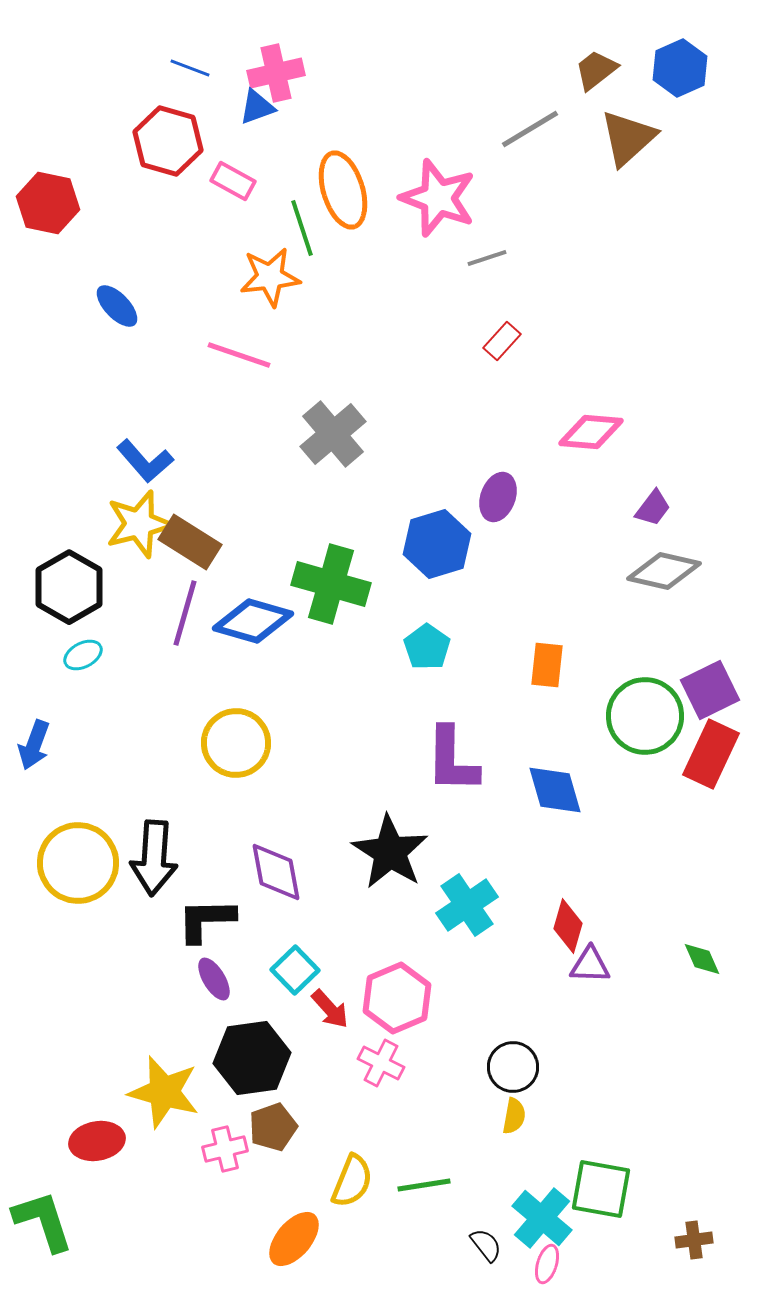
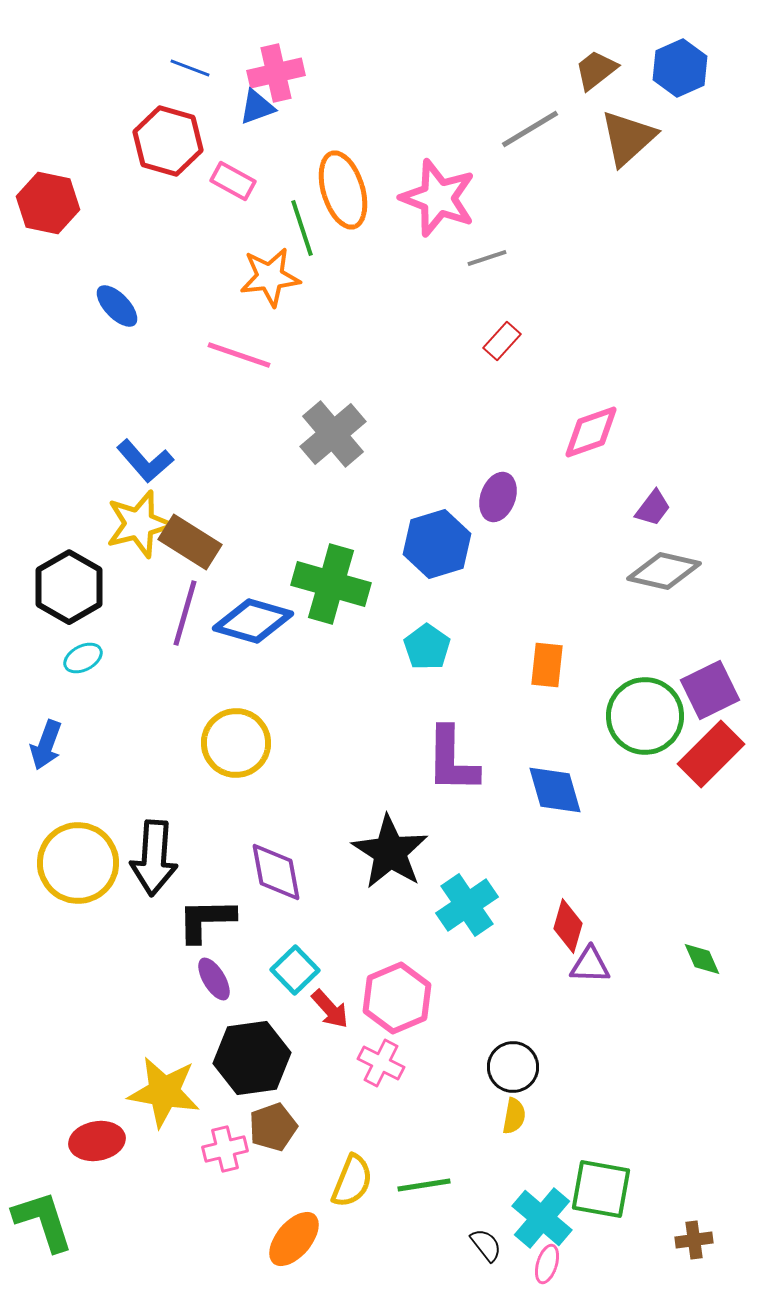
pink diamond at (591, 432): rotated 24 degrees counterclockwise
cyan ellipse at (83, 655): moved 3 px down
blue arrow at (34, 745): moved 12 px right
red rectangle at (711, 754): rotated 20 degrees clockwise
yellow star at (164, 1092): rotated 6 degrees counterclockwise
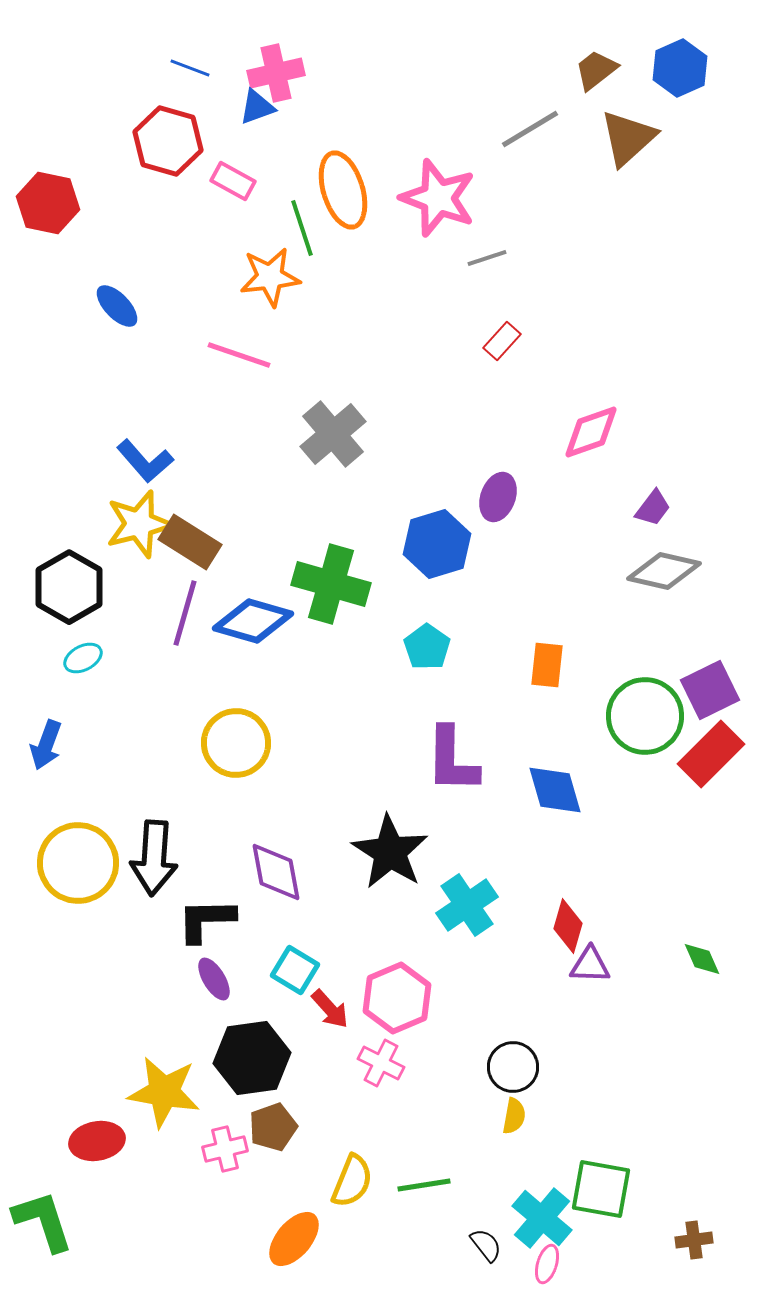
cyan square at (295, 970): rotated 15 degrees counterclockwise
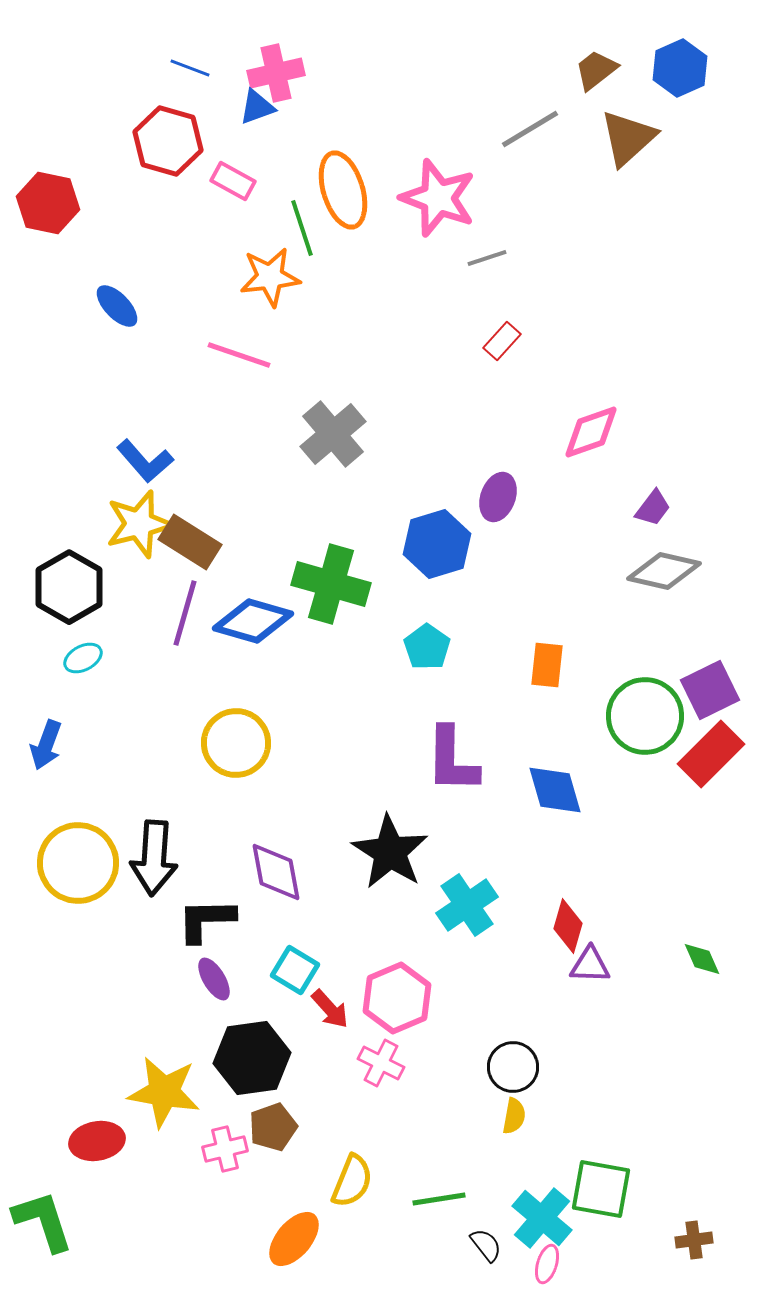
green line at (424, 1185): moved 15 px right, 14 px down
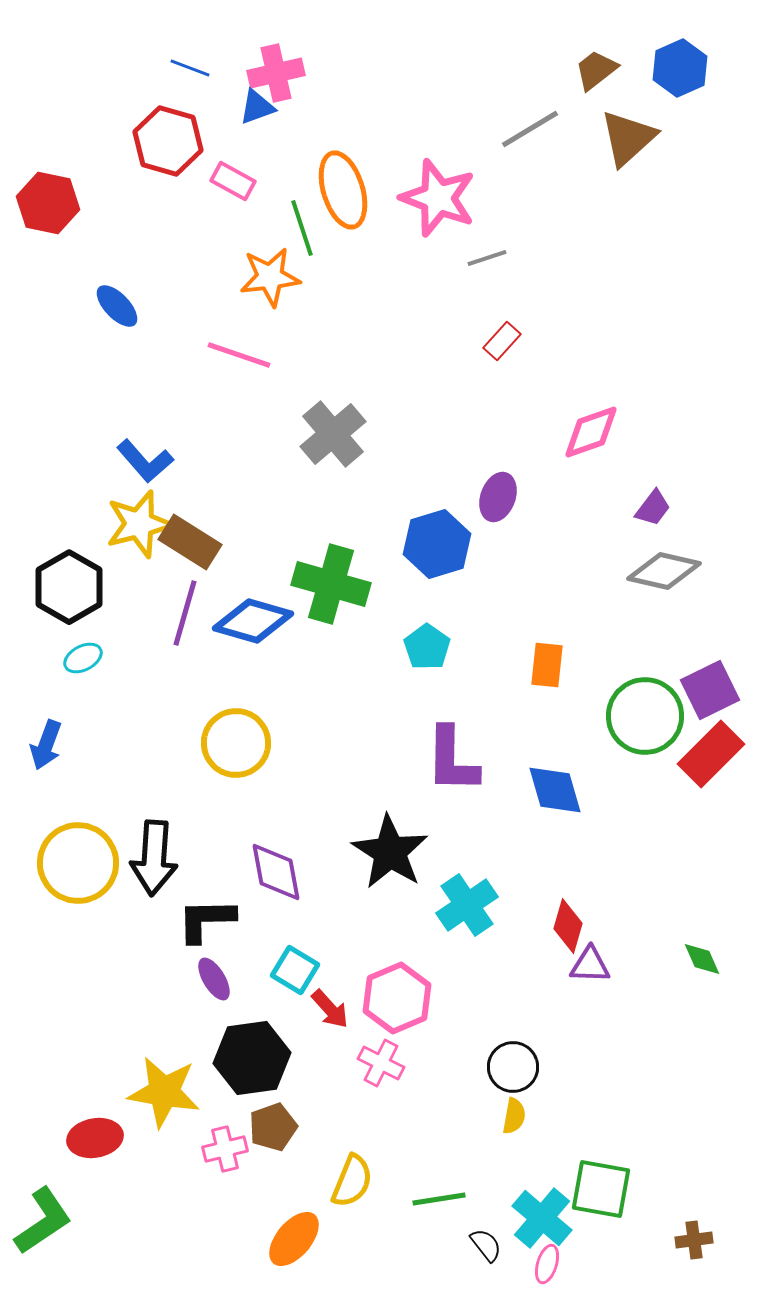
red ellipse at (97, 1141): moved 2 px left, 3 px up
green L-shape at (43, 1221): rotated 74 degrees clockwise
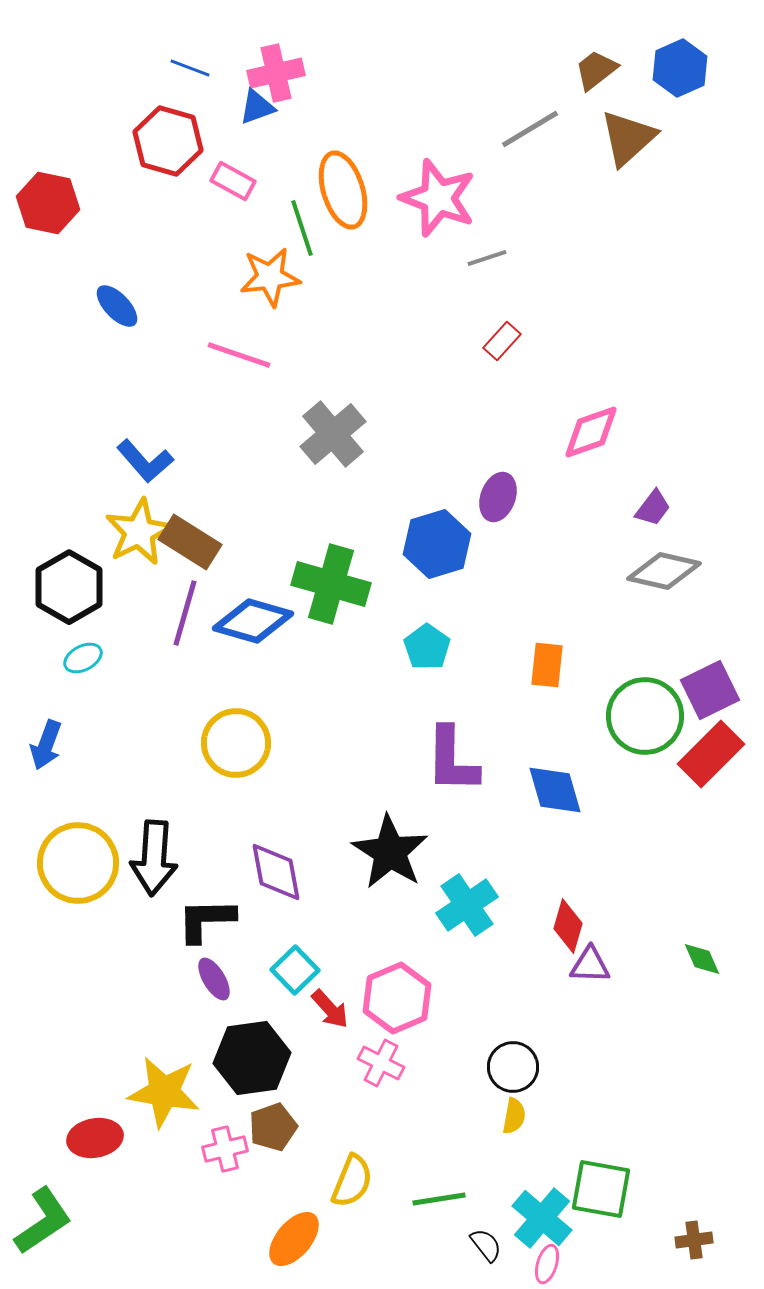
yellow star at (139, 524): moved 8 px down; rotated 12 degrees counterclockwise
cyan square at (295, 970): rotated 15 degrees clockwise
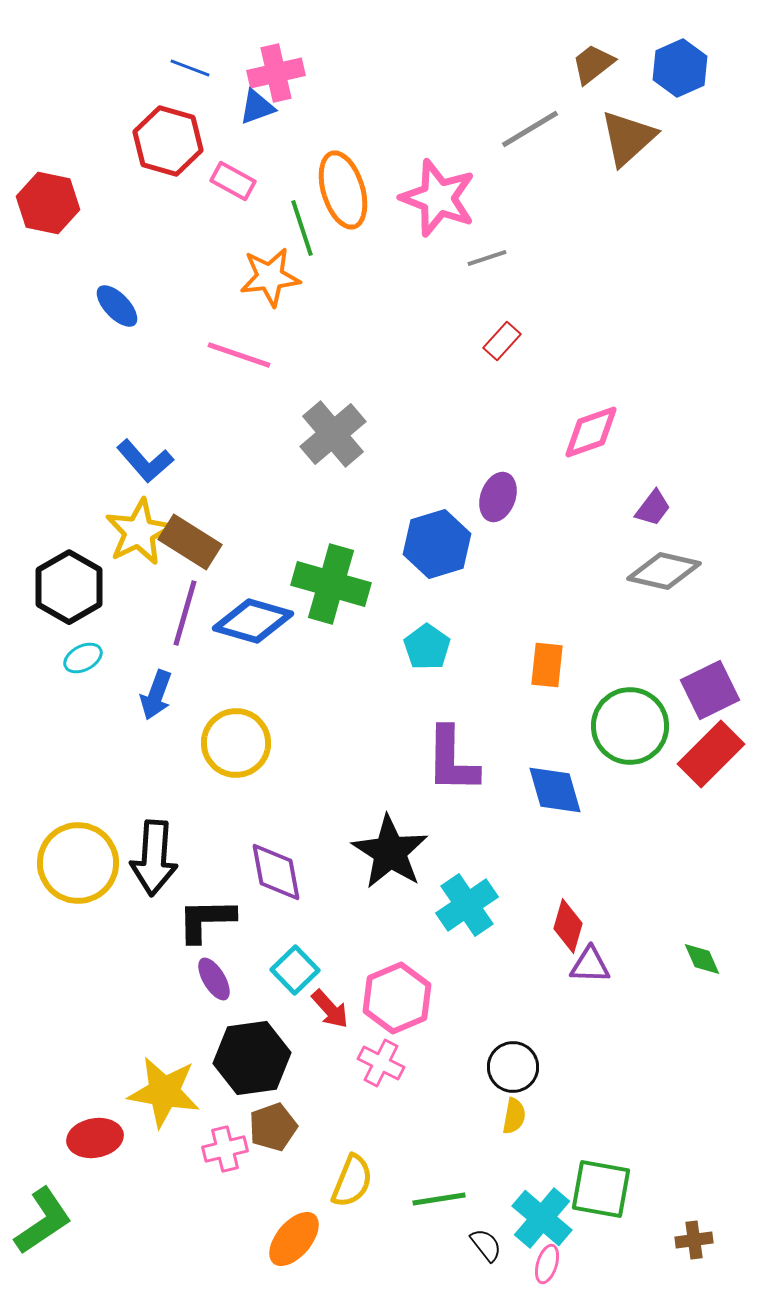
brown trapezoid at (596, 70): moved 3 px left, 6 px up
green circle at (645, 716): moved 15 px left, 10 px down
blue arrow at (46, 745): moved 110 px right, 50 px up
